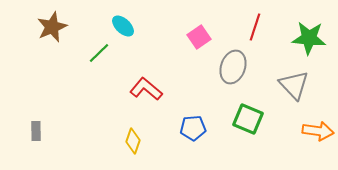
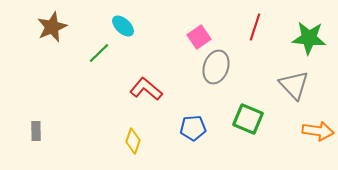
gray ellipse: moved 17 px left
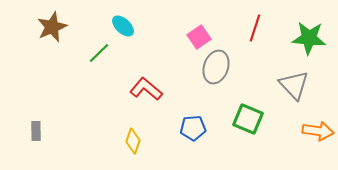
red line: moved 1 px down
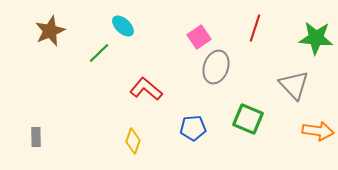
brown star: moved 2 px left, 4 px down
green star: moved 7 px right
gray rectangle: moved 6 px down
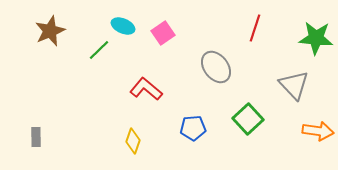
cyan ellipse: rotated 20 degrees counterclockwise
pink square: moved 36 px left, 4 px up
green line: moved 3 px up
gray ellipse: rotated 56 degrees counterclockwise
green square: rotated 24 degrees clockwise
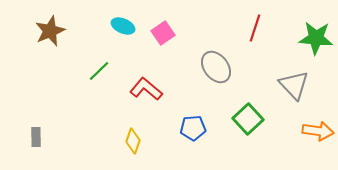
green line: moved 21 px down
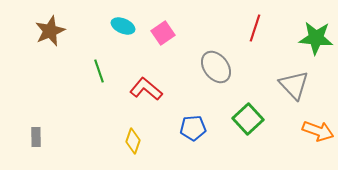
green line: rotated 65 degrees counterclockwise
orange arrow: rotated 12 degrees clockwise
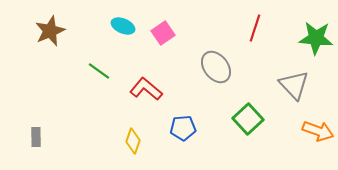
green line: rotated 35 degrees counterclockwise
blue pentagon: moved 10 px left
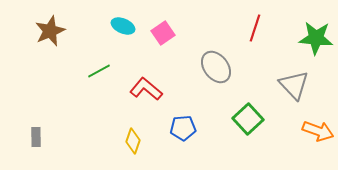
green line: rotated 65 degrees counterclockwise
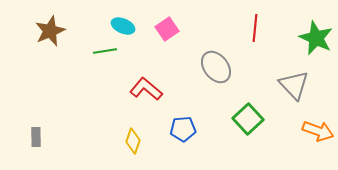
red line: rotated 12 degrees counterclockwise
pink square: moved 4 px right, 4 px up
green star: rotated 20 degrees clockwise
green line: moved 6 px right, 20 px up; rotated 20 degrees clockwise
blue pentagon: moved 1 px down
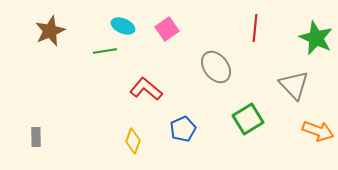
green square: rotated 12 degrees clockwise
blue pentagon: rotated 20 degrees counterclockwise
